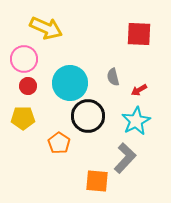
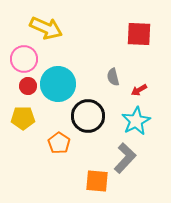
cyan circle: moved 12 px left, 1 px down
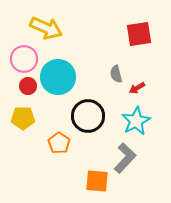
red square: rotated 12 degrees counterclockwise
gray semicircle: moved 3 px right, 3 px up
cyan circle: moved 7 px up
red arrow: moved 2 px left, 2 px up
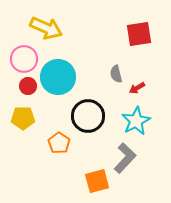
orange square: rotated 20 degrees counterclockwise
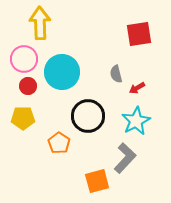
yellow arrow: moved 6 px left, 5 px up; rotated 116 degrees counterclockwise
cyan circle: moved 4 px right, 5 px up
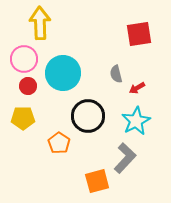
cyan circle: moved 1 px right, 1 px down
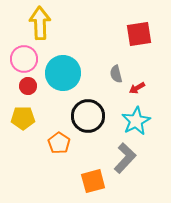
orange square: moved 4 px left
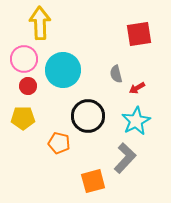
cyan circle: moved 3 px up
orange pentagon: rotated 20 degrees counterclockwise
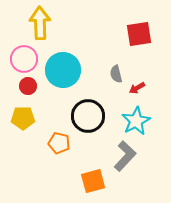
gray L-shape: moved 2 px up
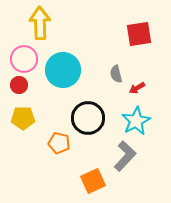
red circle: moved 9 px left, 1 px up
black circle: moved 2 px down
orange square: rotated 10 degrees counterclockwise
